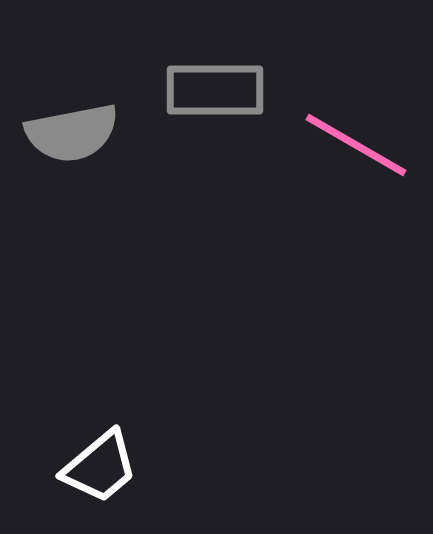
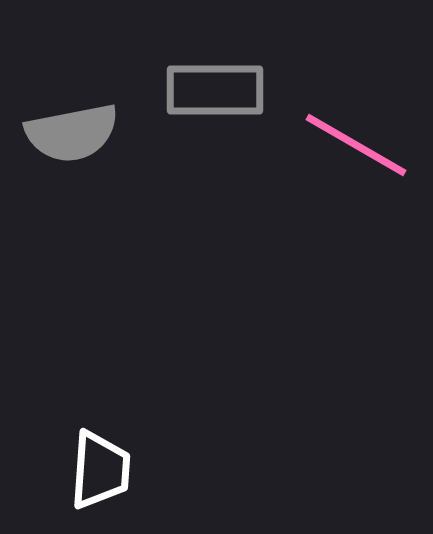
white trapezoid: moved 3 px down; rotated 46 degrees counterclockwise
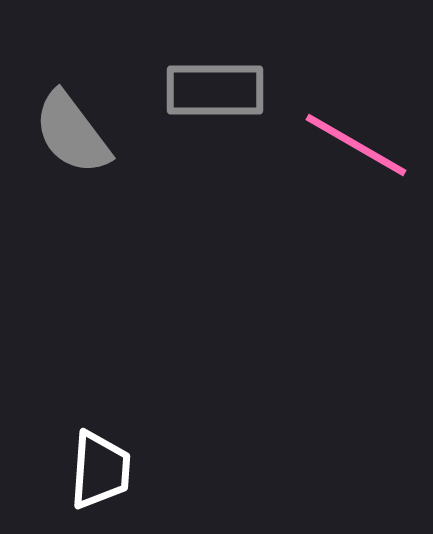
gray semicircle: rotated 64 degrees clockwise
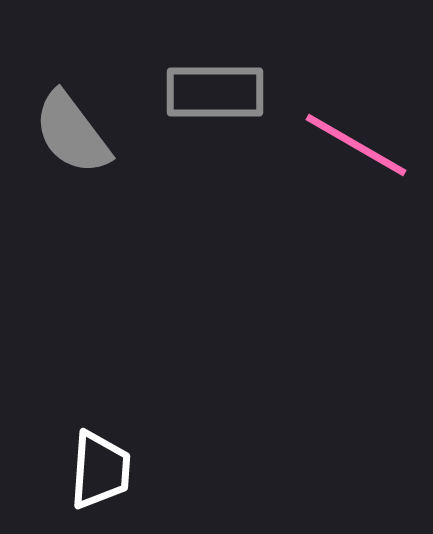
gray rectangle: moved 2 px down
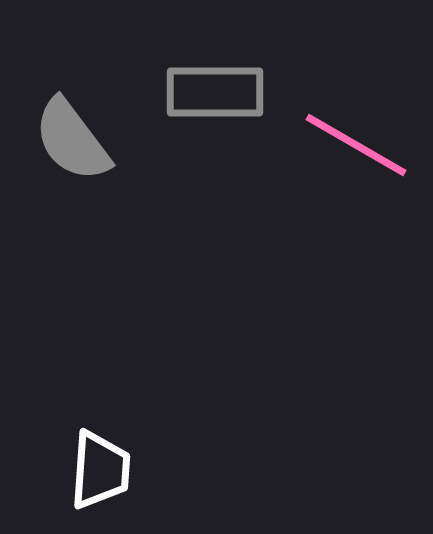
gray semicircle: moved 7 px down
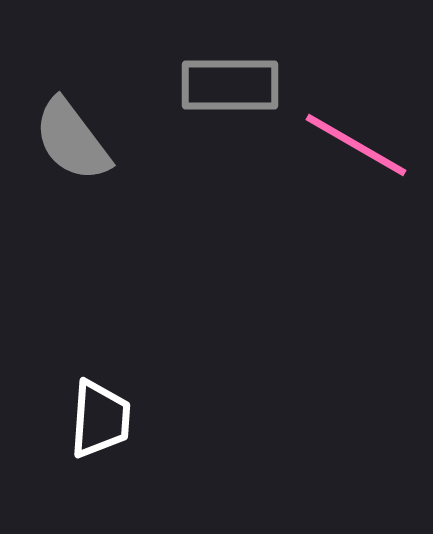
gray rectangle: moved 15 px right, 7 px up
white trapezoid: moved 51 px up
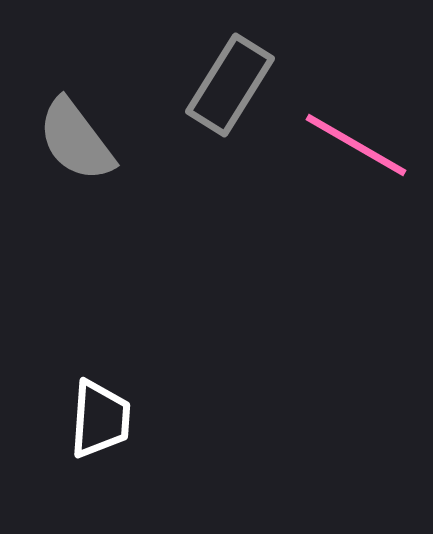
gray rectangle: rotated 58 degrees counterclockwise
gray semicircle: moved 4 px right
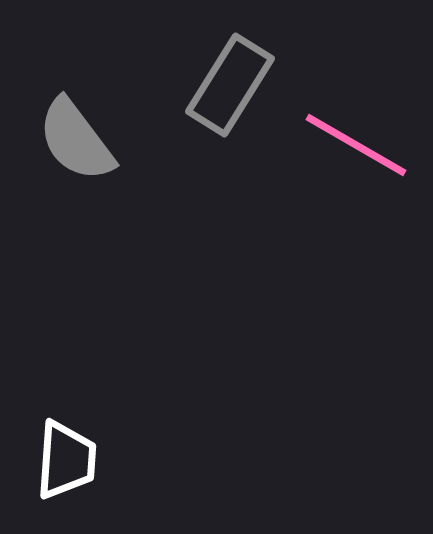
white trapezoid: moved 34 px left, 41 px down
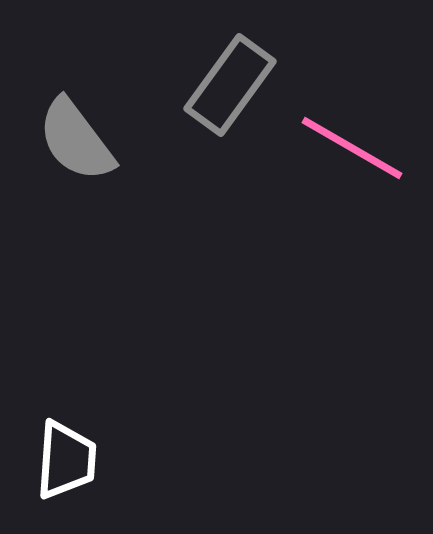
gray rectangle: rotated 4 degrees clockwise
pink line: moved 4 px left, 3 px down
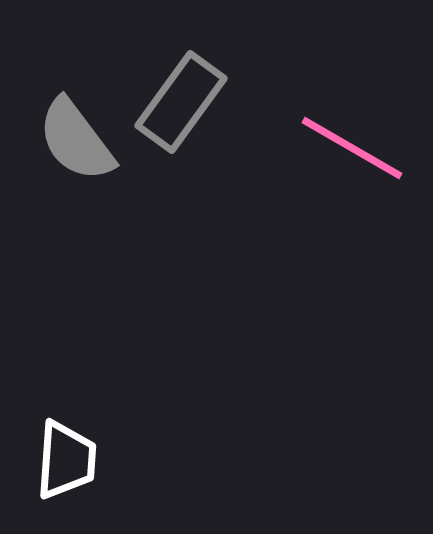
gray rectangle: moved 49 px left, 17 px down
